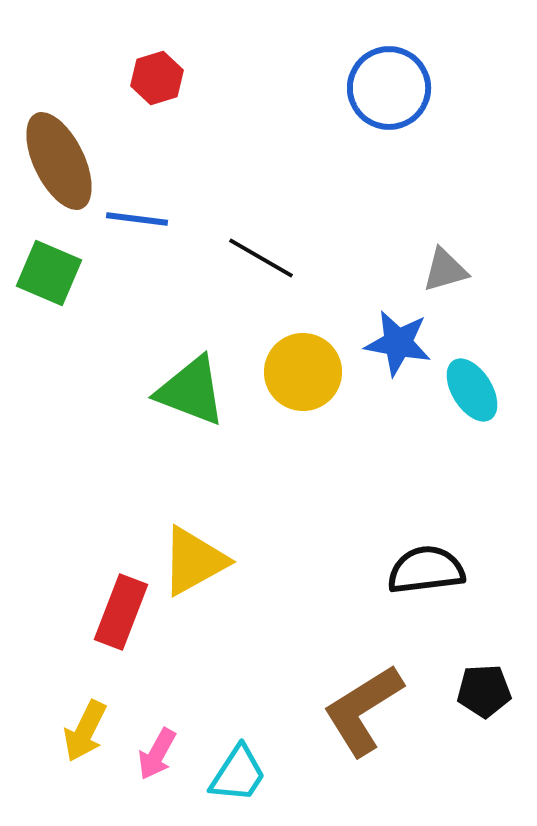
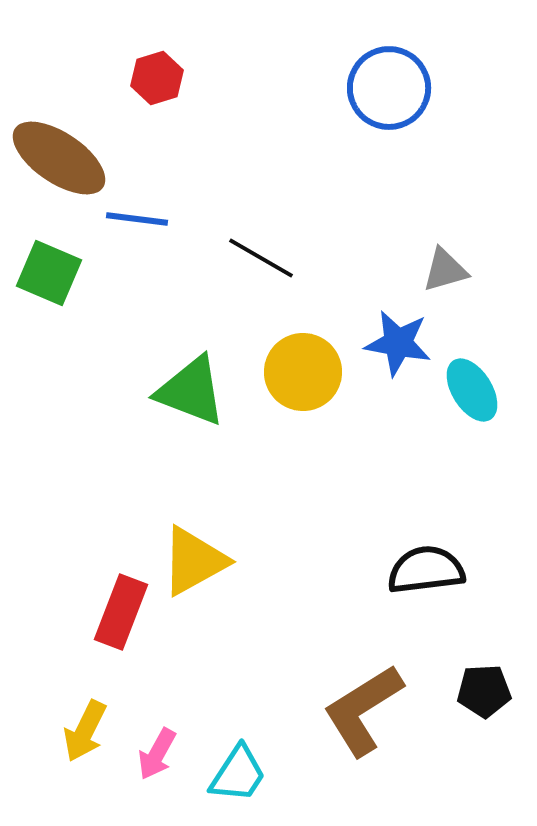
brown ellipse: moved 3 px up; rotated 30 degrees counterclockwise
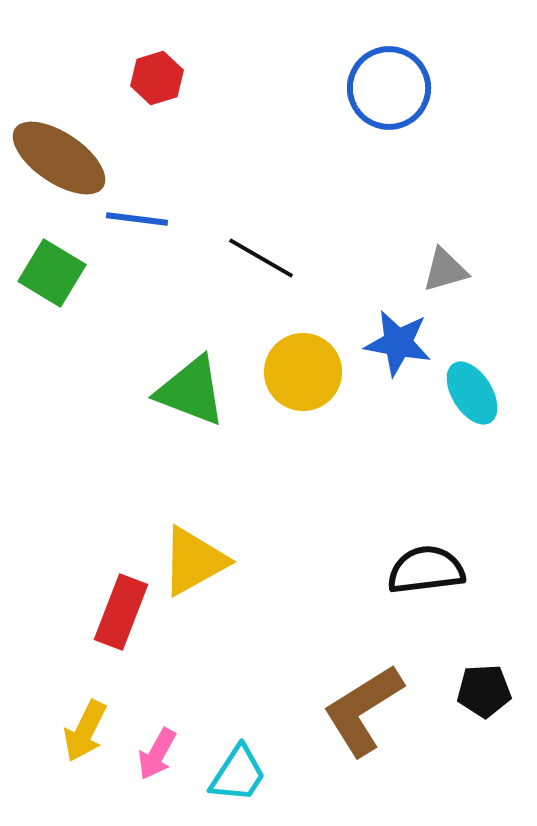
green square: moved 3 px right; rotated 8 degrees clockwise
cyan ellipse: moved 3 px down
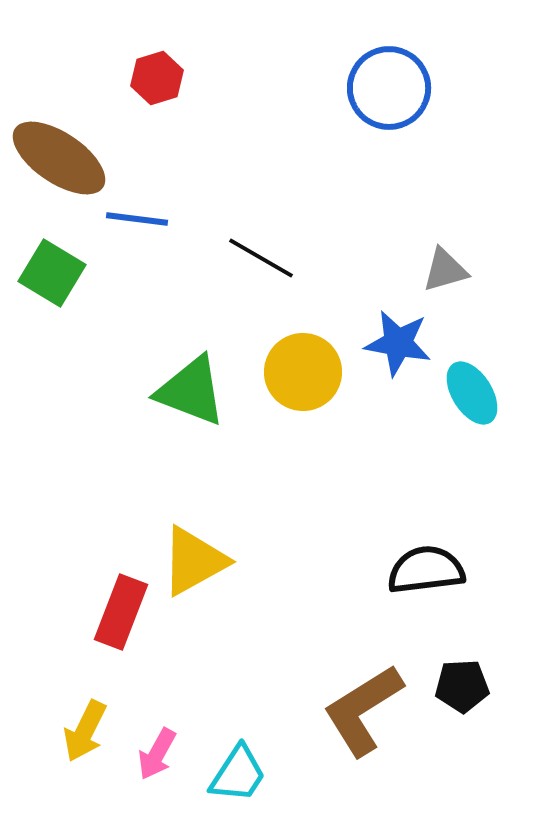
black pentagon: moved 22 px left, 5 px up
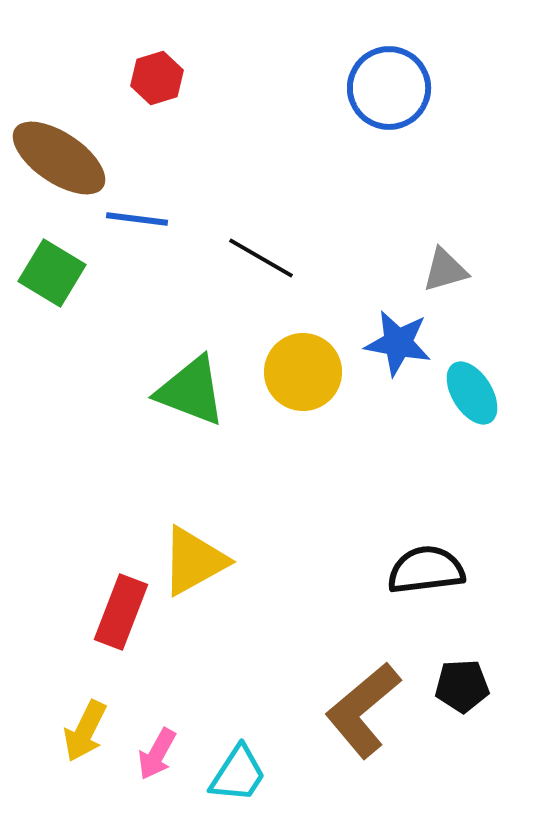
brown L-shape: rotated 8 degrees counterclockwise
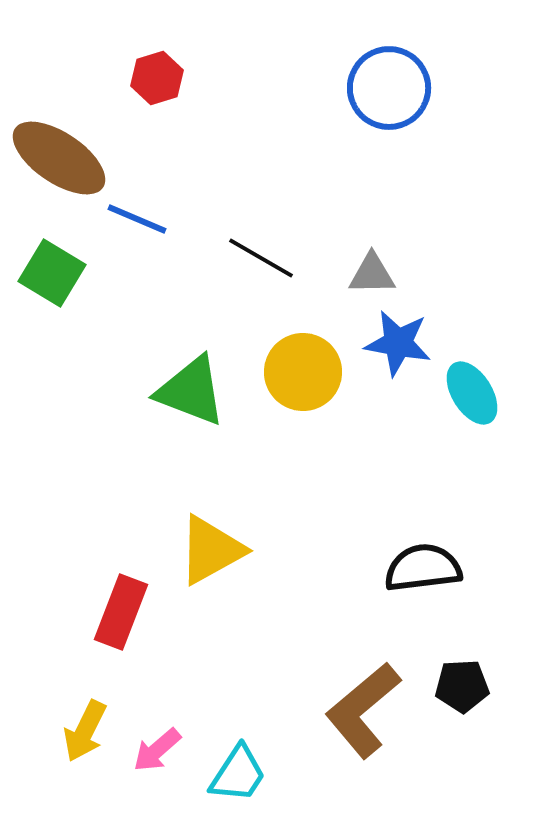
blue line: rotated 16 degrees clockwise
gray triangle: moved 73 px left, 4 px down; rotated 15 degrees clockwise
yellow triangle: moved 17 px right, 11 px up
black semicircle: moved 3 px left, 2 px up
pink arrow: moved 4 px up; rotated 20 degrees clockwise
